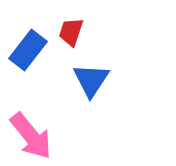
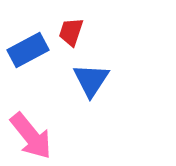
blue rectangle: rotated 24 degrees clockwise
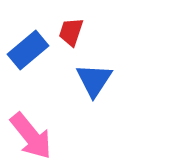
blue rectangle: rotated 12 degrees counterclockwise
blue triangle: moved 3 px right
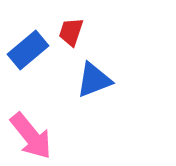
blue triangle: rotated 36 degrees clockwise
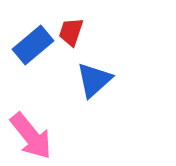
blue rectangle: moved 5 px right, 5 px up
blue triangle: rotated 21 degrees counterclockwise
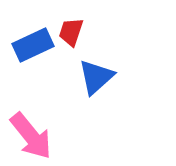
blue rectangle: rotated 15 degrees clockwise
blue triangle: moved 2 px right, 3 px up
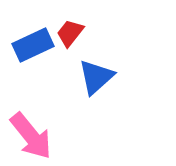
red trapezoid: moved 1 px left, 1 px down; rotated 20 degrees clockwise
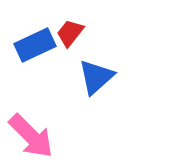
blue rectangle: moved 2 px right
pink arrow: rotated 6 degrees counterclockwise
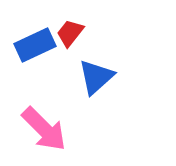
pink arrow: moved 13 px right, 7 px up
